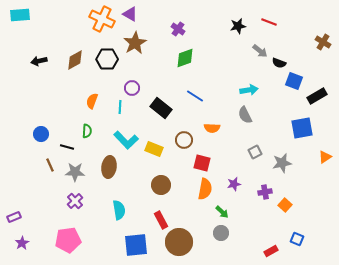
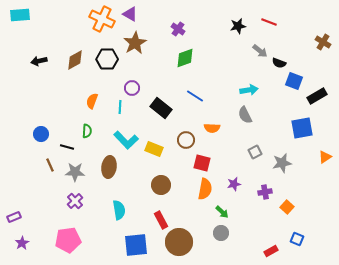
brown circle at (184, 140): moved 2 px right
orange square at (285, 205): moved 2 px right, 2 px down
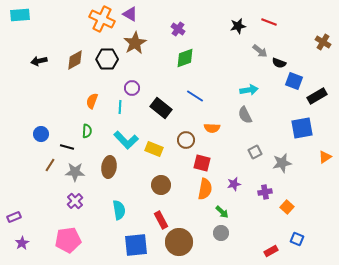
brown line at (50, 165): rotated 56 degrees clockwise
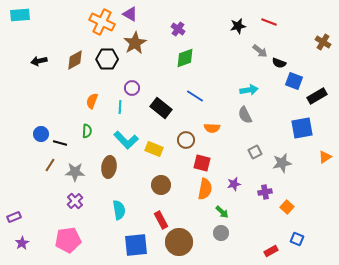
orange cross at (102, 19): moved 3 px down
black line at (67, 147): moved 7 px left, 4 px up
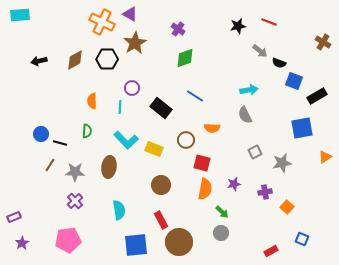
orange semicircle at (92, 101): rotated 21 degrees counterclockwise
blue square at (297, 239): moved 5 px right
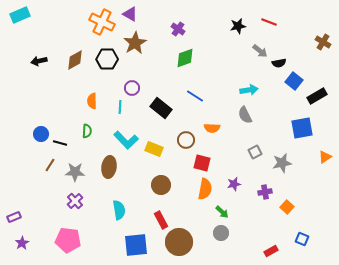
cyan rectangle at (20, 15): rotated 18 degrees counterclockwise
black semicircle at (279, 63): rotated 32 degrees counterclockwise
blue square at (294, 81): rotated 18 degrees clockwise
pink pentagon at (68, 240): rotated 15 degrees clockwise
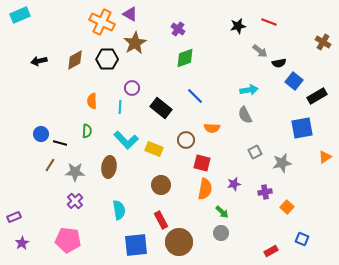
blue line at (195, 96): rotated 12 degrees clockwise
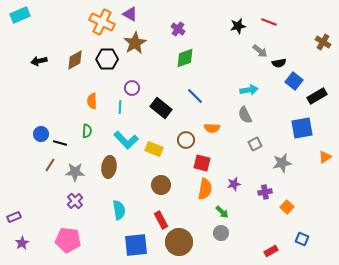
gray square at (255, 152): moved 8 px up
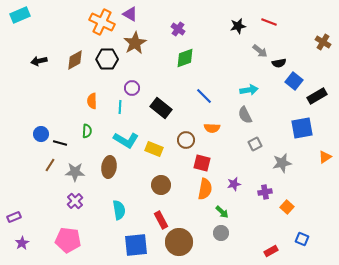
blue line at (195, 96): moved 9 px right
cyan L-shape at (126, 140): rotated 15 degrees counterclockwise
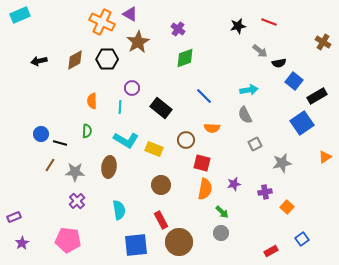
brown star at (135, 43): moved 3 px right, 1 px up
blue square at (302, 128): moved 5 px up; rotated 25 degrees counterclockwise
purple cross at (75, 201): moved 2 px right
blue square at (302, 239): rotated 32 degrees clockwise
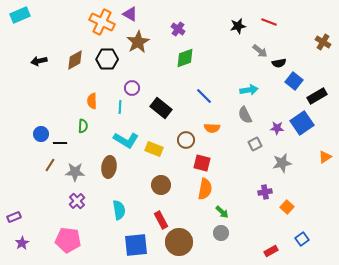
green semicircle at (87, 131): moved 4 px left, 5 px up
black line at (60, 143): rotated 16 degrees counterclockwise
purple star at (234, 184): moved 43 px right, 56 px up; rotated 16 degrees clockwise
